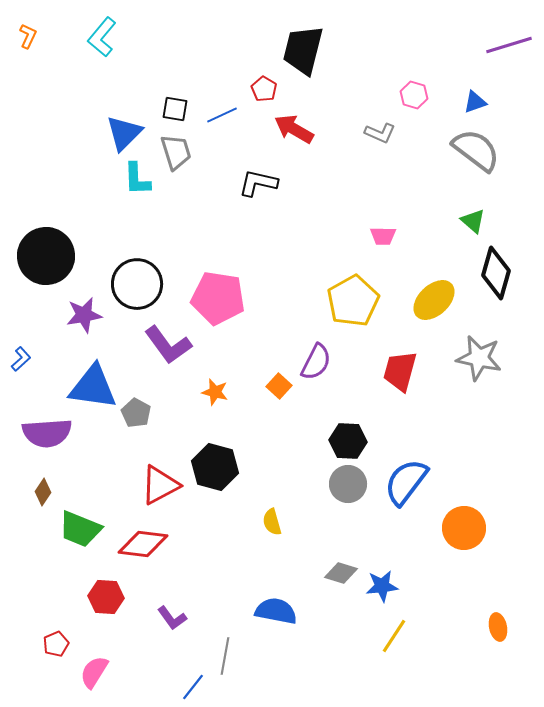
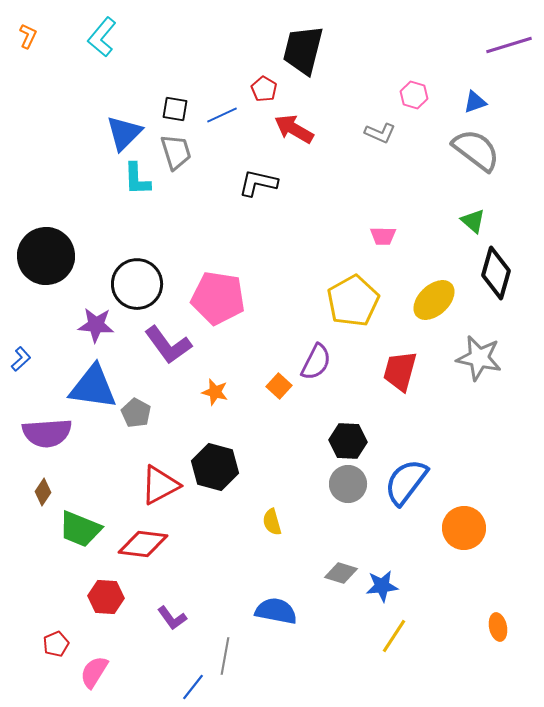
purple star at (84, 315): moved 12 px right, 10 px down; rotated 15 degrees clockwise
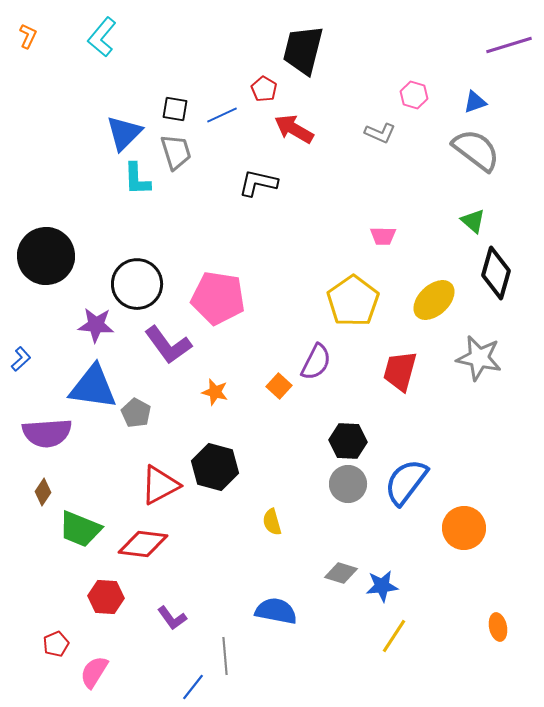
yellow pentagon at (353, 301): rotated 6 degrees counterclockwise
gray line at (225, 656): rotated 15 degrees counterclockwise
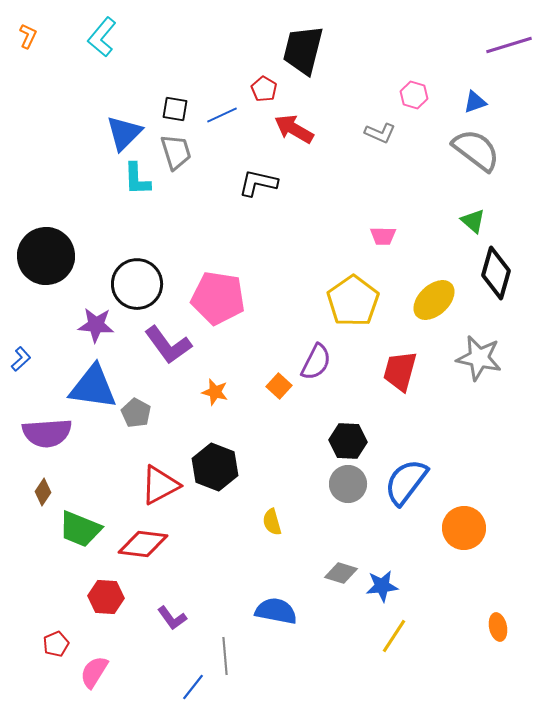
black hexagon at (215, 467): rotated 6 degrees clockwise
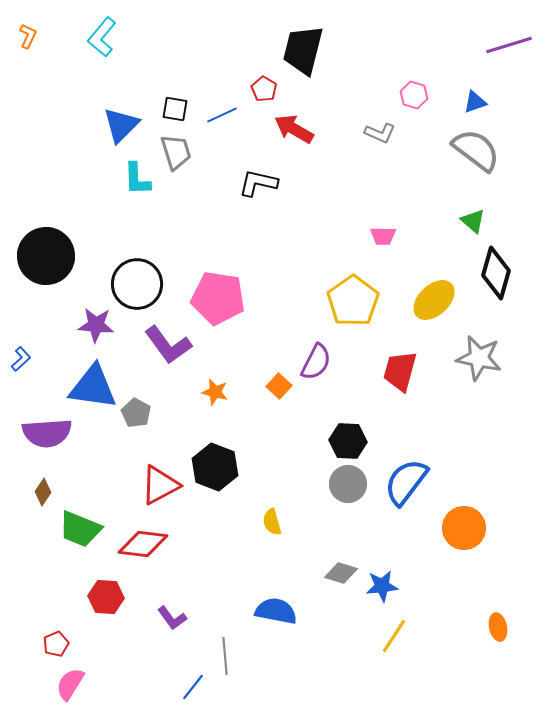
blue triangle at (124, 133): moved 3 px left, 8 px up
pink semicircle at (94, 672): moved 24 px left, 12 px down
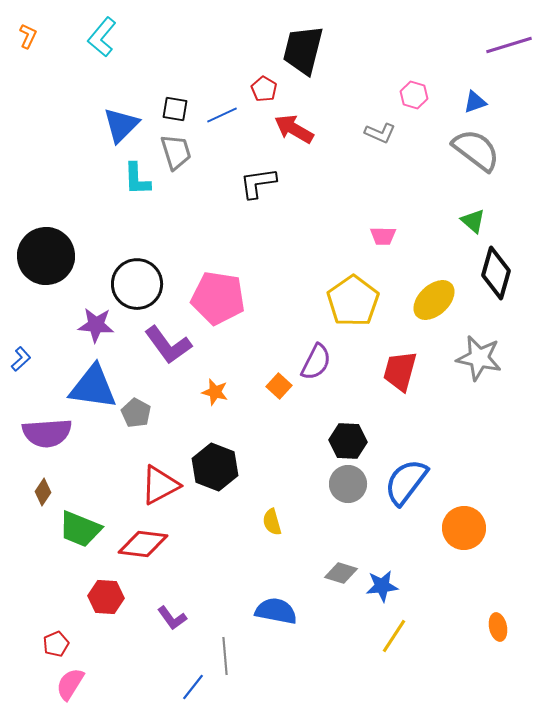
black L-shape at (258, 183): rotated 21 degrees counterclockwise
